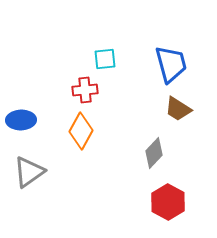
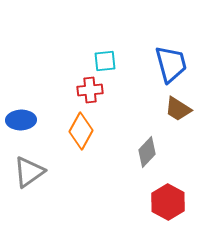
cyan square: moved 2 px down
red cross: moved 5 px right
gray diamond: moved 7 px left, 1 px up
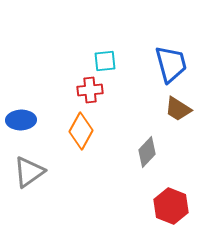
red hexagon: moved 3 px right, 4 px down; rotated 8 degrees counterclockwise
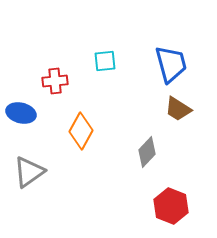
red cross: moved 35 px left, 9 px up
blue ellipse: moved 7 px up; rotated 16 degrees clockwise
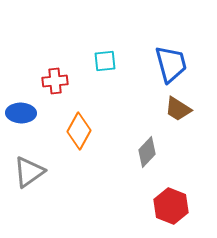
blue ellipse: rotated 12 degrees counterclockwise
orange diamond: moved 2 px left
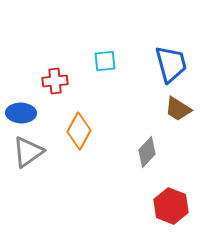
gray triangle: moved 1 px left, 20 px up
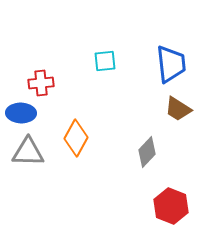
blue trapezoid: rotated 9 degrees clockwise
red cross: moved 14 px left, 2 px down
orange diamond: moved 3 px left, 7 px down
gray triangle: rotated 36 degrees clockwise
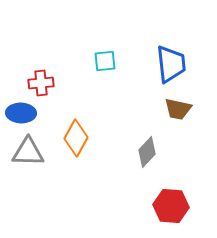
brown trapezoid: rotated 20 degrees counterclockwise
red hexagon: rotated 16 degrees counterclockwise
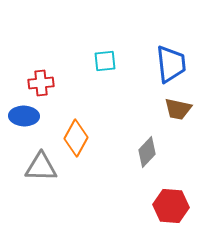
blue ellipse: moved 3 px right, 3 px down
gray triangle: moved 13 px right, 15 px down
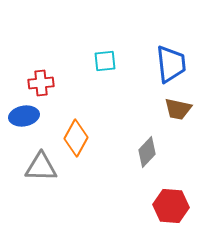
blue ellipse: rotated 12 degrees counterclockwise
